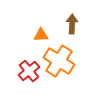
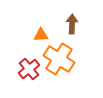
orange cross: moved 2 px up
red cross: moved 2 px up
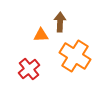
brown arrow: moved 12 px left, 2 px up
orange cross: moved 16 px right, 3 px up
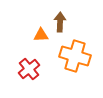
orange cross: rotated 16 degrees counterclockwise
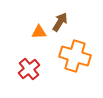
brown arrow: rotated 30 degrees clockwise
orange triangle: moved 2 px left, 3 px up
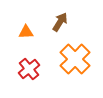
orange triangle: moved 13 px left
orange cross: moved 3 px down; rotated 28 degrees clockwise
